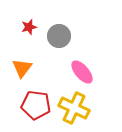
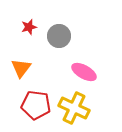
orange triangle: moved 1 px left
pink ellipse: moved 2 px right; rotated 20 degrees counterclockwise
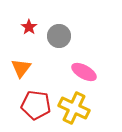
red star: rotated 21 degrees counterclockwise
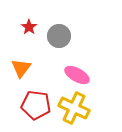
pink ellipse: moved 7 px left, 3 px down
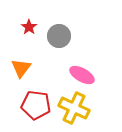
pink ellipse: moved 5 px right
